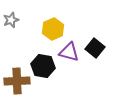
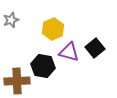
black square: rotated 12 degrees clockwise
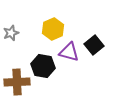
gray star: moved 13 px down
black square: moved 1 px left, 3 px up
brown cross: moved 1 px down
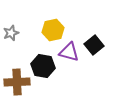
yellow hexagon: moved 1 px down; rotated 10 degrees clockwise
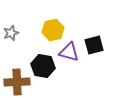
black square: rotated 24 degrees clockwise
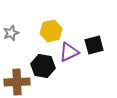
yellow hexagon: moved 2 px left, 1 px down
purple triangle: rotated 40 degrees counterclockwise
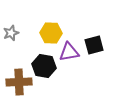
yellow hexagon: moved 2 px down; rotated 15 degrees clockwise
purple triangle: rotated 15 degrees clockwise
black hexagon: moved 1 px right
brown cross: moved 2 px right
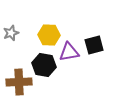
yellow hexagon: moved 2 px left, 2 px down
black hexagon: moved 1 px up
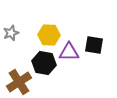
black square: rotated 24 degrees clockwise
purple triangle: rotated 10 degrees clockwise
black hexagon: moved 2 px up
brown cross: rotated 30 degrees counterclockwise
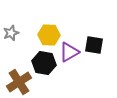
purple triangle: rotated 30 degrees counterclockwise
